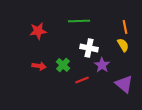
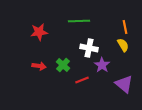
red star: moved 1 px right, 1 px down
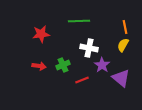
red star: moved 2 px right, 2 px down
yellow semicircle: rotated 120 degrees counterclockwise
green cross: rotated 24 degrees clockwise
purple triangle: moved 3 px left, 6 px up
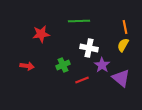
red arrow: moved 12 px left
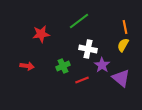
green line: rotated 35 degrees counterclockwise
white cross: moved 1 px left, 1 px down
green cross: moved 1 px down
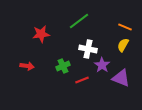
orange line: rotated 56 degrees counterclockwise
purple triangle: rotated 18 degrees counterclockwise
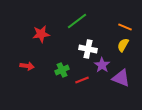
green line: moved 2 px left
green cross: moved 1 px left, 4 px down
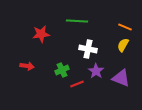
green line: rotated 40 degrees clockwise
purple star: moved 6 px left, 6 px down
red line: moved 5 px left, 4 px down
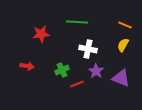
green line: moved 1 px down
orange line: moved 2 px up
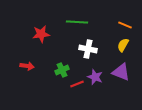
purple star: moved 1 px left, 6 px down; rotated 14 degrees counterclockwise
purple triangle: moved 6 px up
